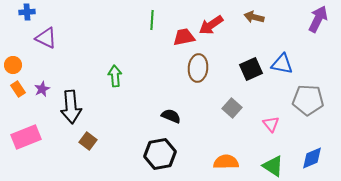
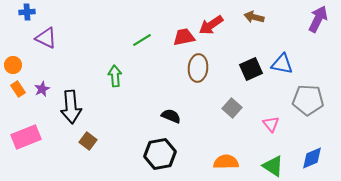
green line: moved 10 px left, 20 px down; rotated 54 degrees clockwise
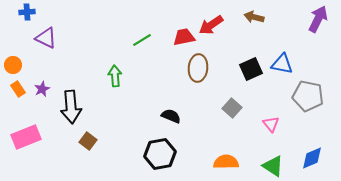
gray pentagon: moved 4 px up; rotated 8 degrees clockwise
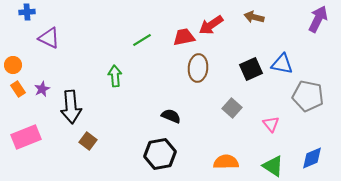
purple triangle: moved 3 px right
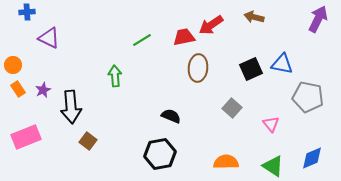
purple star: moved 1 px right, 1 px down
gray pentagon: moved 1 px down
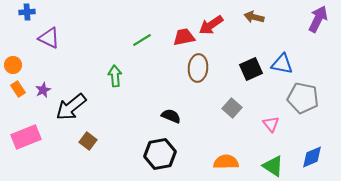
gray pentagon: moved 5 px left, 1 px down
black arrow: rotated 56 degrees clockwise
blue diamond: moved 1 px up
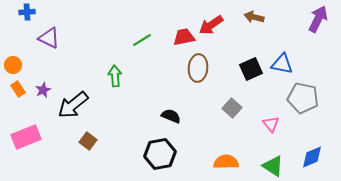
black arrow: moved 2 px right, 2 px up
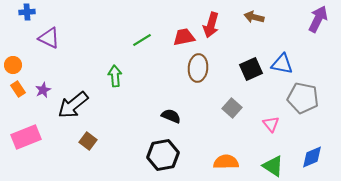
red arrow: rotated 40 degrees counterclockwise
black hexagon: moved 3 px right, 1 px down
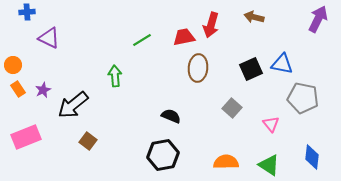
blue diamond: rotated 60 degrees counterclockwise
green triangle: moved 4 px left, 1 px up
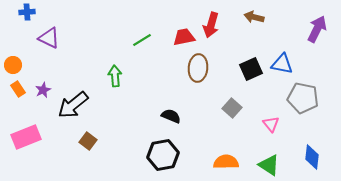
purple arrow: moved 1 px left, 10 px down
